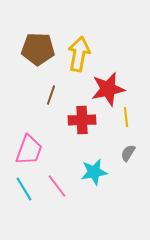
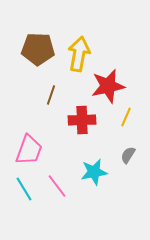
red star: moved 3 px up
yellow line: rotated 30 degrees clockwise
gray semicircle: moved 2 px down
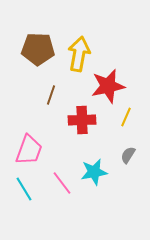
pink line: moved 5 px right, 3 px up
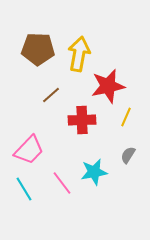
brown line: rotated 30 degrees clockwise
pink trapezoid: rotated 24 degrees clockwise
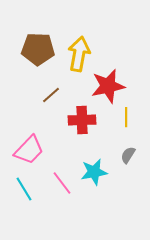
yellow line: rotated 24 degrees counterclockwise
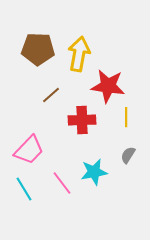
red star: rotated 20 degrees clockwise
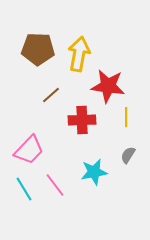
pink line: moved 7 px left, 2 px down
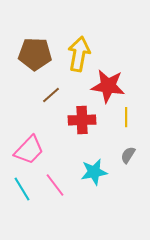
brown pentagon: moved 3 px left, 5 px down
cyan line: moved 2 px left
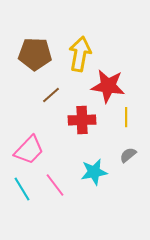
yellow arrow: moved 1 px right
gray semicircle: rotated 18 degrees clockwise
